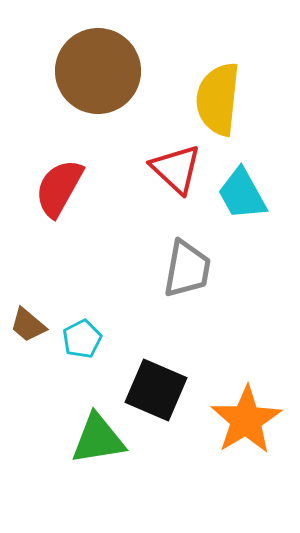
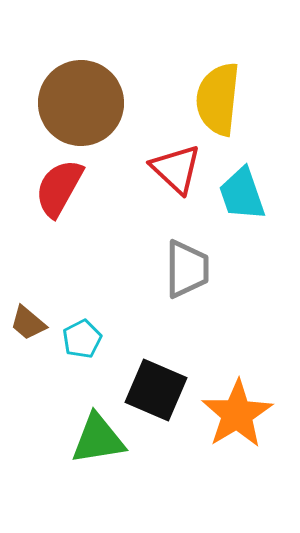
brown circle: moved 17 px left, 32 px down
cyan trapezoid: rotated 10 degrees clockwise
gray trapezoid: rotated 10 degrees counterclockwise
brown trapezoid: moved 2 px up
orange star: moved 9 px left, 6 px up
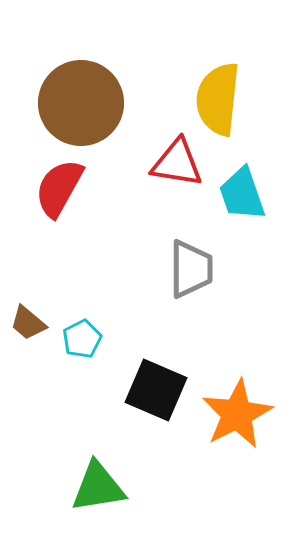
red triangle: moved 1 px right, 6 px up; rotated 34 degrees counterclockwise
gray trapezoid: moved 4 px right
orange star: rotated 4 degrees clockwise
green triangle: moved 48 px down
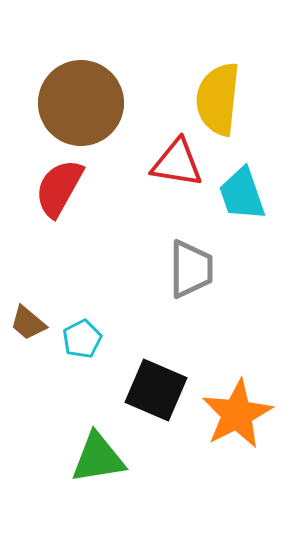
green triangle: moved 29 px up
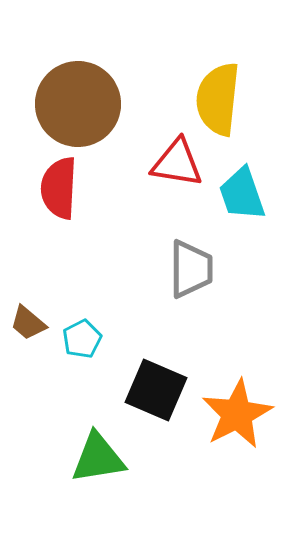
brown circle: moved 3 px left, 1 px down
red semicircle: rotated 26 degrees counterclockwise
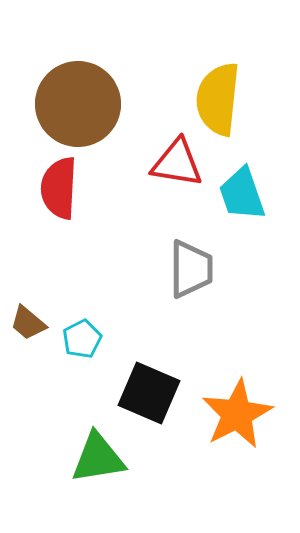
black square: moved 7 px left, 3 px down
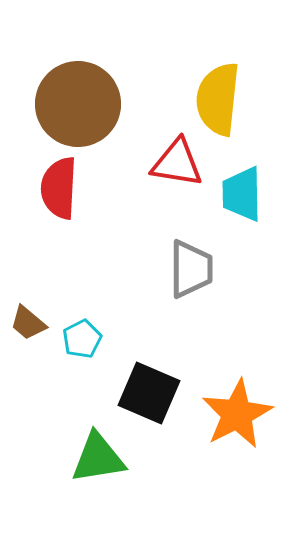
cyan trapezoid: rotated 18 degrees clockwise
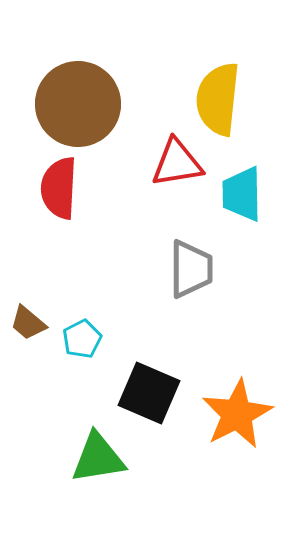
red triangle: rotated 18 degrees counterclockwise
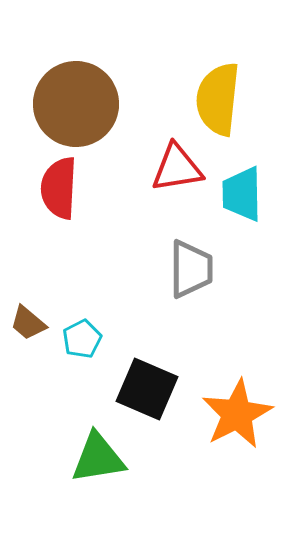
brown circle: moved 2 px left
red triangle: moved 5 px down
black square: moved 2 px left, 4 px up
